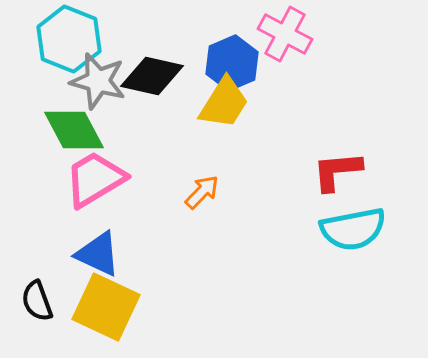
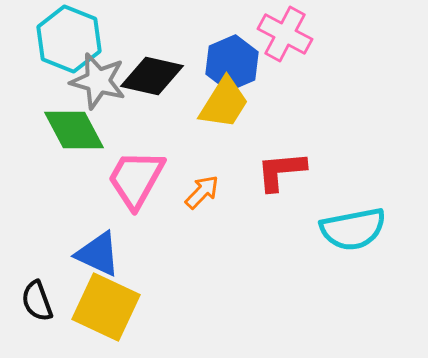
red L-shape: moved 56 px left
pink trapezoid: moved 41 px right; rotated 30 degrees counterclockwise
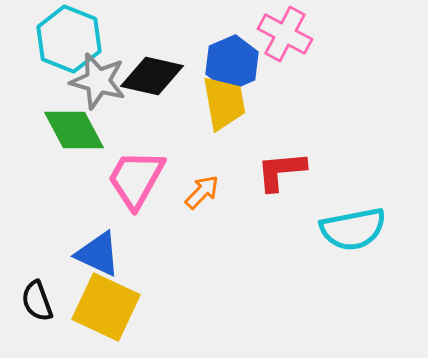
yellow trapezoid: rotated 42 degrees counterclockwise
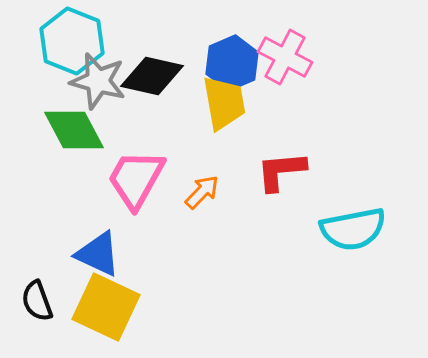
pink cross: moved 23 px down
cyan hexagon: moved 3 px right, 2 px down
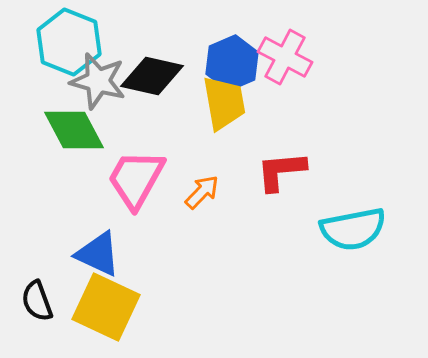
cyan hexagon: moved 3 px left, 1 px down
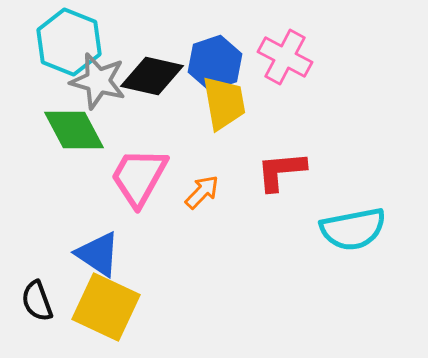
blue hexagon: moved 17 px left; rotated 4 degrees clockwise
pink trapezoid: moved 3 px right, 2 px up
blue triangle: rotated 9 degrees clockwise
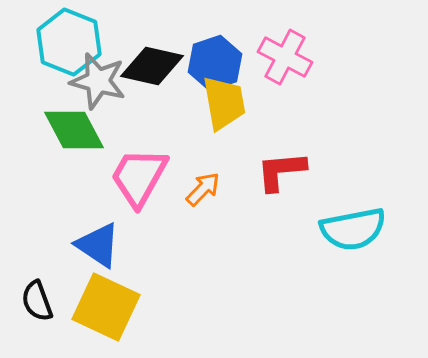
black diamond: moved 10 px up
orange arrow: moved 1 px right, 3 px up
blue triangle: moved 9 px up
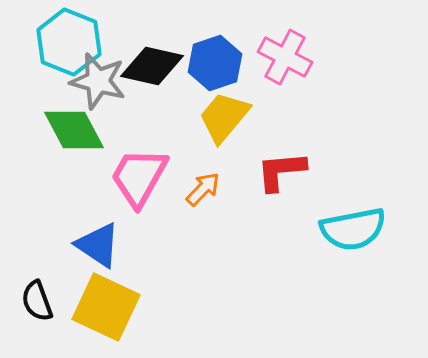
yellow trapezoid: moved 14 px down; rotated 130 degrees counterclockwise
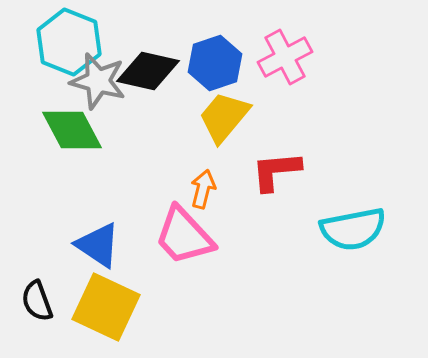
pink cross: rotated 34 degrees clockwise
black diamond: moved 4 px left, 5 px down
green diamond: moved 2 px left
red L-shape: moved 5 px left
pink trapezoid: moved 45 px right, 59 px down; rotated 72 degrees counterclockwise
orange arrow: rotated 30 degrees counterclockwise
